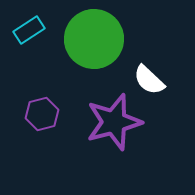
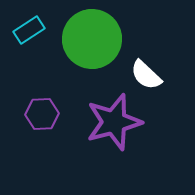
green circle: moved 2 px left
white semicircle: moved 3 px left, 5 px up
purple hexagon: rotated 12 degrees clockwise
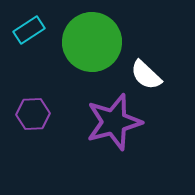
green circle: moved 3 px down
purple hexagon: moved 9 px left
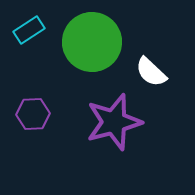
white semicircle: moved 5 px right, 3 px up
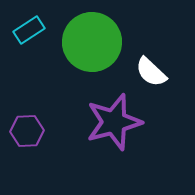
purple hexagon: moved 6 px left, 17 px down
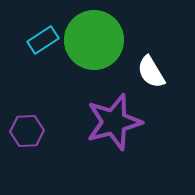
cyan rectangle: moved 14 px right, 10 px down
green circle: moved 2 px right, 2 px up
white semicircle: rotated 16 degrees clockwise
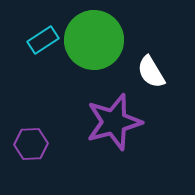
purple hexagon: moved 4 px right, 13 px down
